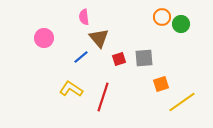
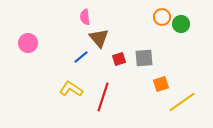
pink semicircle: moved 1 px right
pink circle: moved 16 px left, 5 px down
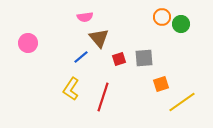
pink semicircle: rotated 91 degrees counterclockwise
yellow L-shape: rotated 90 degrees counterclockwise
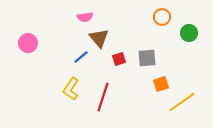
green circle: moved 8 px right, 9 px down
gray square: moved 3 px right
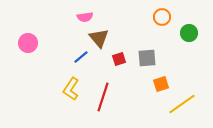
yellow line: moved 2 px down
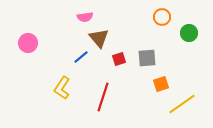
yellow L-shape: moved 9 px left, 1 px up
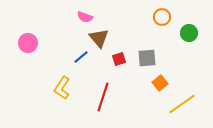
pink semicircle: rotated 28 degrees clockwise
orange square: moved 1 px left, 1 px up; rotated 21 degrees counterclockwise
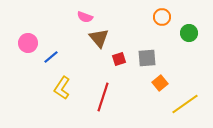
blue line: moved 30 px left
yellow line: moved 3 px right
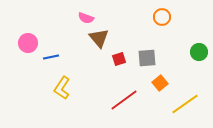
pink semicircle: moved 1 px right, 1 px down
green circle: moved 10 px right, 19 px down
blue line: rotated 28 degrees clockwise
red line: moved 21 px right, 3 px down; rotated 36 degrees clockwise
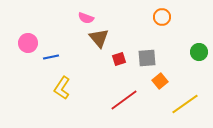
orange square: moved 2 px up
